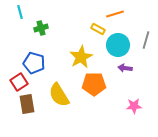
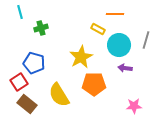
orange line: rotated 18 degrees clockwise
cyan circle: moved 1 px right
brown rectangle: rotated 42 degrees counterclockwise
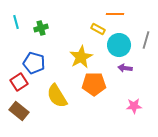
cyan line: moved 4 px left, 10 px down
yellow semicircle: moved 2 px left, 1 px down
brown rectangle: moved 8 px left, 7 px down
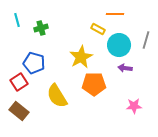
cyan line: moved 1 px right, 2 px up
